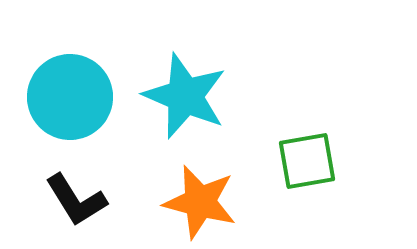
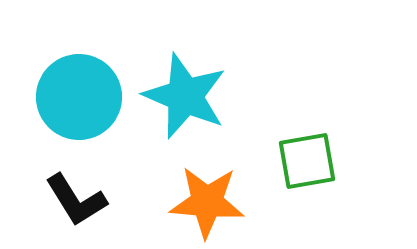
cyan circle: moved 9 px right
orange star: moved 7 px right; rotated 10 degrees counterclockwise
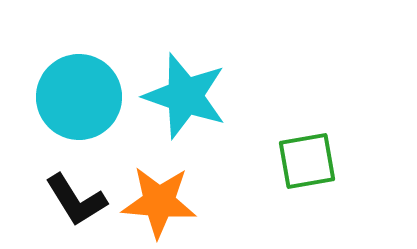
cyan star: rotated 4 degrees counterclockwise
orange star: moved 48 px left
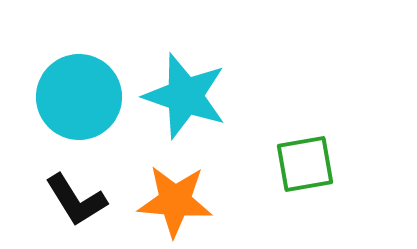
green square: moved 2 px left, 3 px down
orange star: moved 16 px right, 1 px up
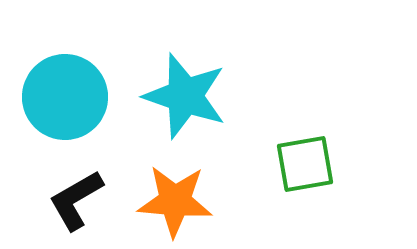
cyan circle: moved 14 px left
black L-shape: rotated 92 degrees clockwise
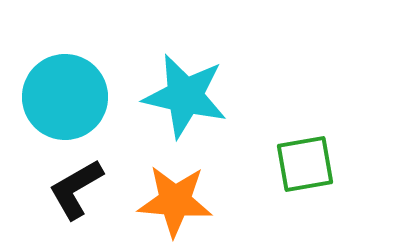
cyan star: rotated 6 degrees counterclockwise
black L-shape: moved 11 px up
